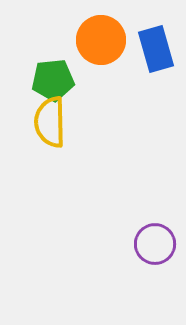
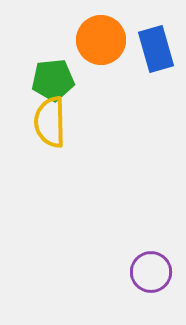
purple circle: moved 4 px left, 28 px down
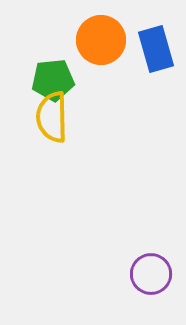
yellow semicircle: moved 2 px right, 5 px up
purple circle: moved 2 px down
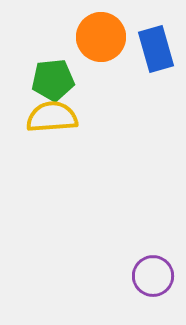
orange circle: moved 3 px up
yellow semicircle: rotated 87 degrees clockwise
purple circle: moved 2 px right, 2 px down
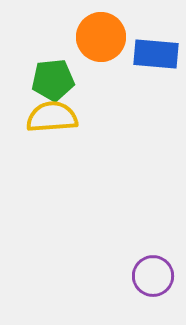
blue rectangle: moved 5 px down; rotated 69 degrees counterclockwise
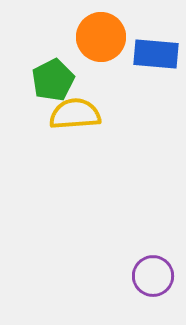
green pentagon: rotated 21 degrees counterclockwise
yellow semicircle: moved 23 px right, 3 px up
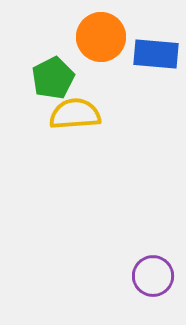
green pentagon: moved 2 px up
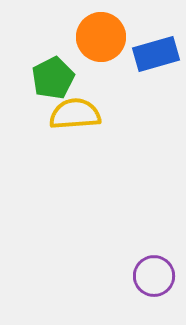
blue rectangle: rotated 21 degrees counterclockwise
purple circle: moved 1 px right
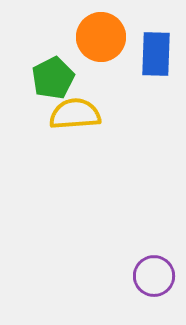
blue rectangle: rotated 72 degrees counterclockwise
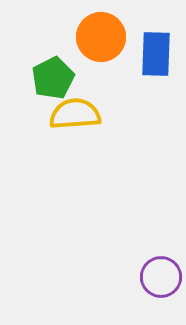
purple circle: moved 7 px right, 1 px down
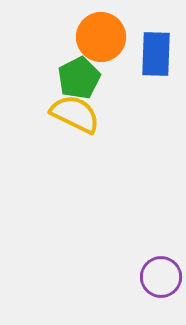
green pentagon: moved 26 px right
yellow semicircle: rotated 30 degrees clockwise
